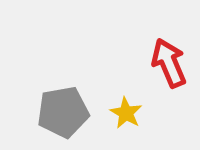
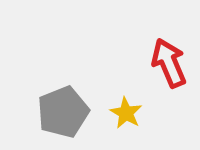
gray pentagon: rotated 12 degrees counterclockwise
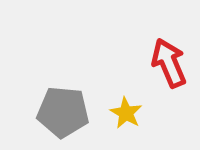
gray pentagon: rotated 27 degrees clockwise
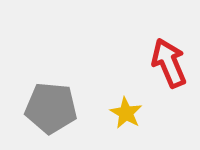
gray pentagon: moved 12 px left, 4 px up
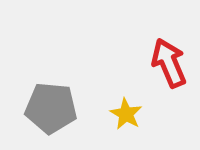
yellow star: moved 1 px down
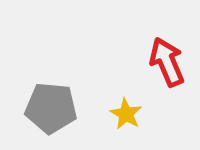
red arrow: moved 2 px left, 1 px up
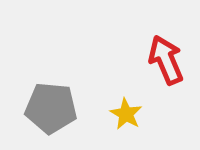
red arrow: moved 1 px left, 2 px up
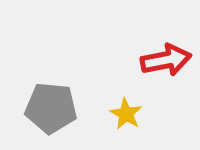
red arrow: rotated 102 degrees clockwise
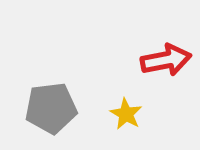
gray pentagon: rotated 12 degrees counterclockwise
